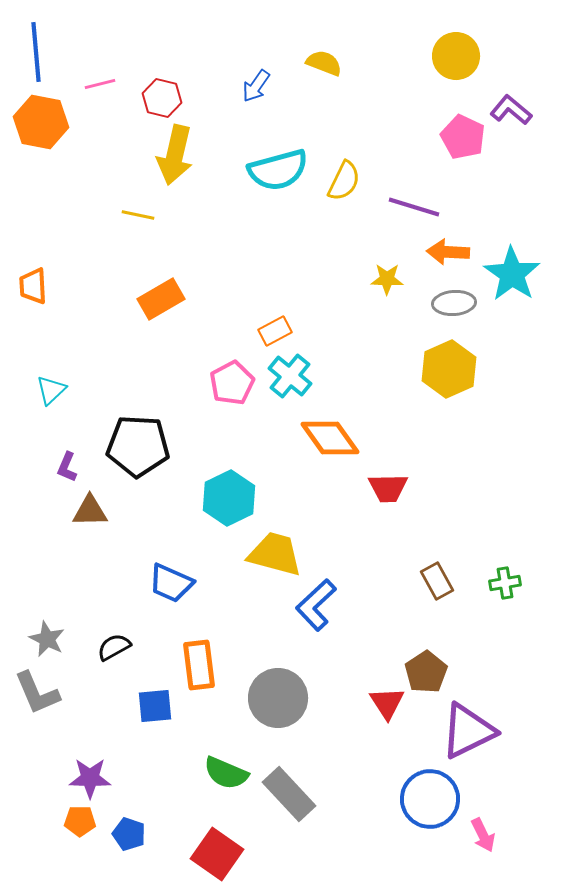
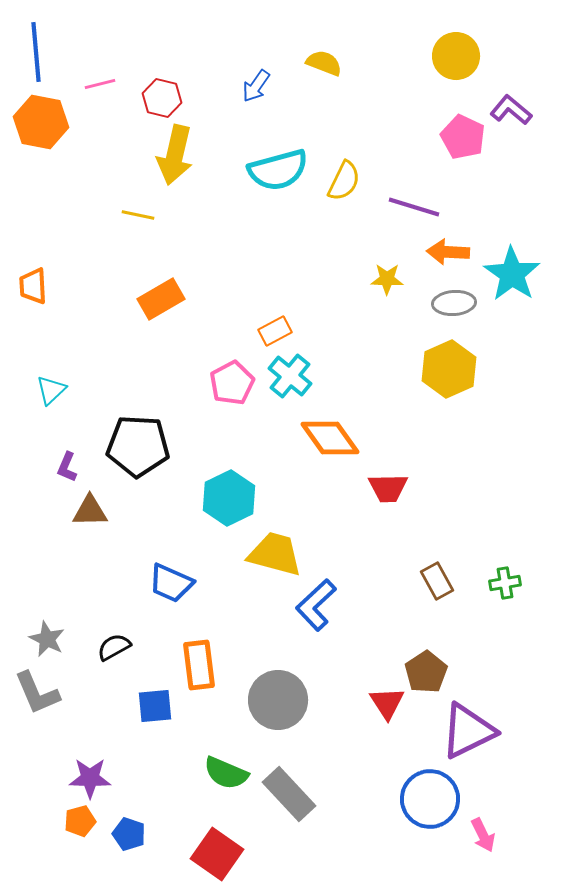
gray circle at (278, 698): moved 2 px down
orange pentagon at (80, 821): rotated 16 degrees counterclockwise
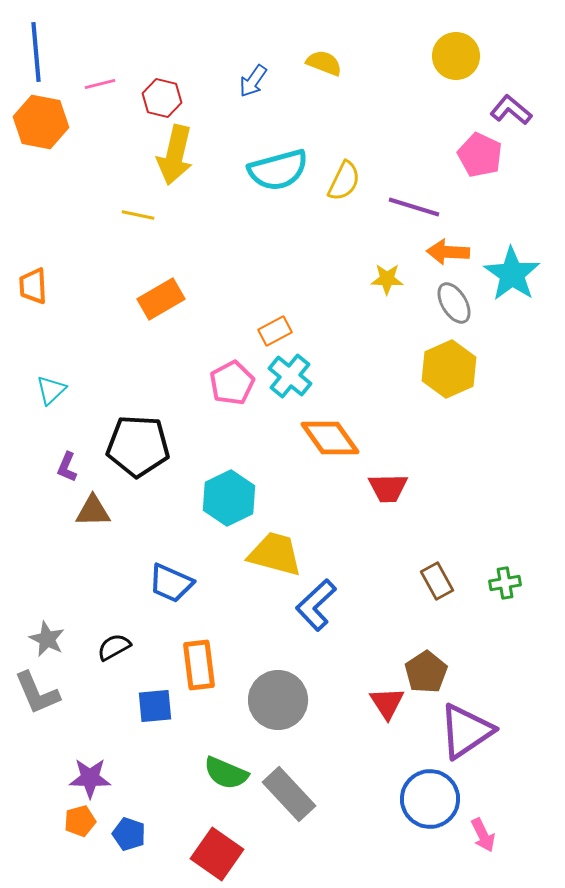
blue arrow at (256, 86): moved 3 px left, 5 px up
pink pentagon at (463, 137): moved 17 px right, 18 px down
gray ellipse at (454, 303): rotated 63 degrees clockwise
brown triangle at (90, 511): moved 3 px right
purple triangle at (468, 731): moved 2 px left; rotated 8 degrees counterclockwise
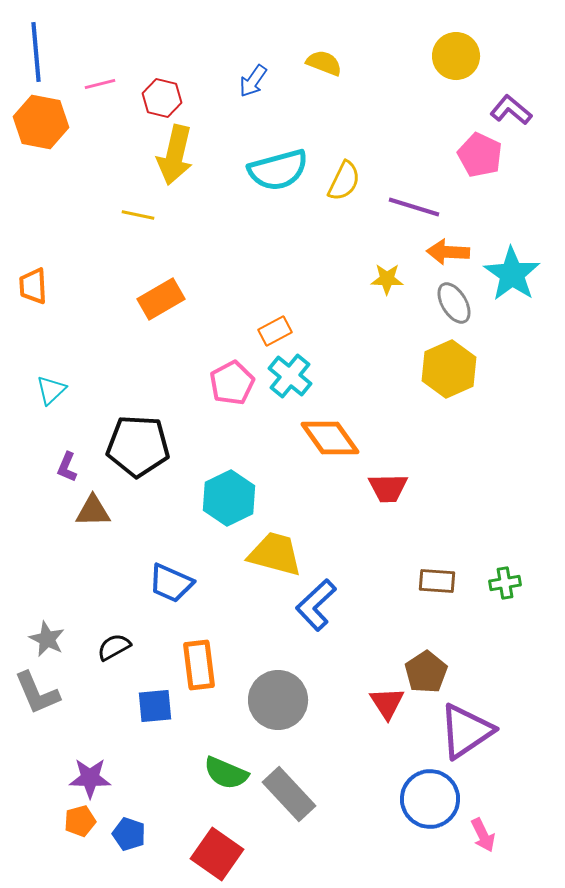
brown rectangle at (437, 581): rotated 57 degrees counterclockwise
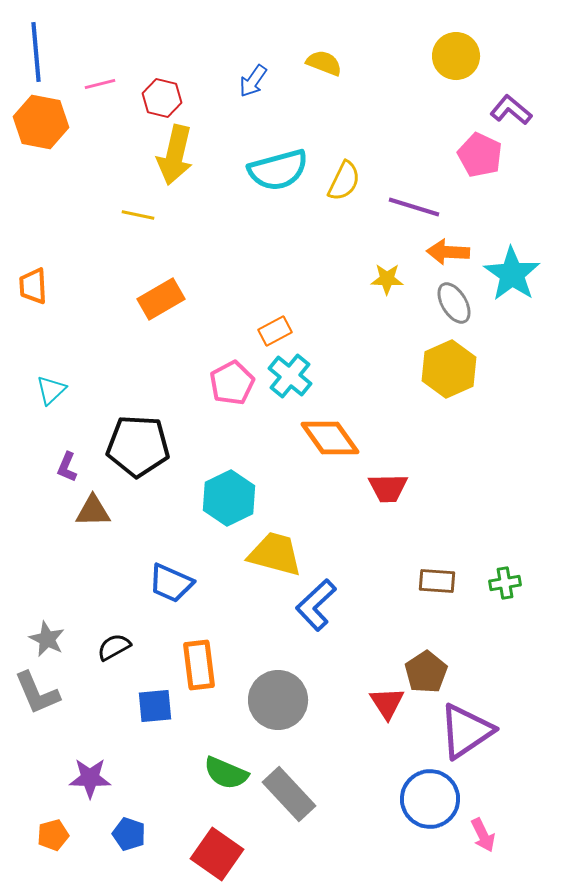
orange pentagon at (80, 821): moved 27 px left, 14 px down
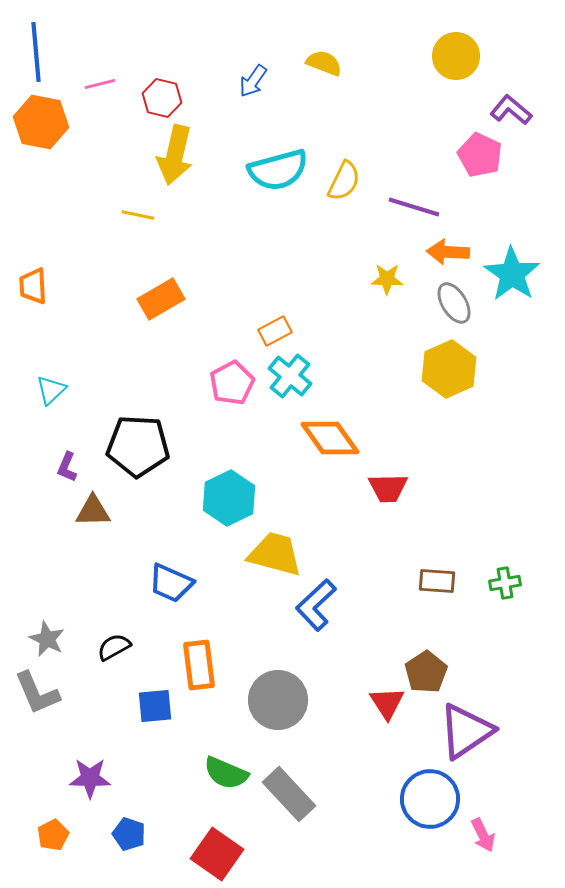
orange pentagon at (53, 835): rotated 12 degrees counterclockwise
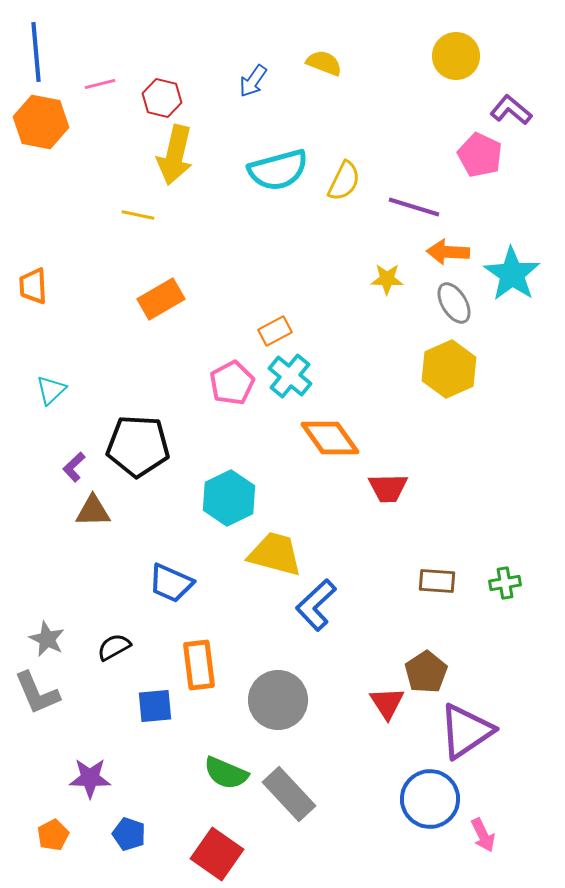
purple L-shape at (67, 467): moved 7 px right; rotated 24 degrees clockwise
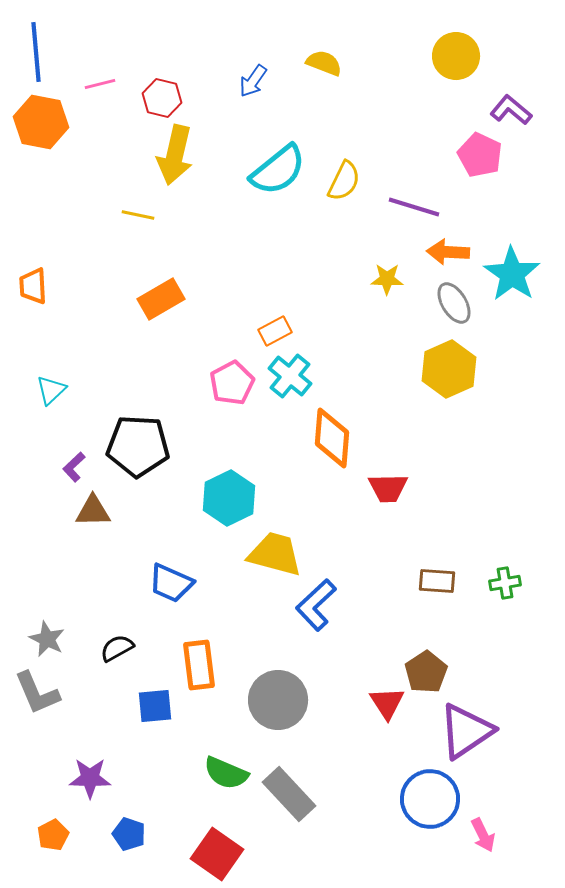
cyan semicircle at (278, 170): rotated 24 degrees counterclockwise
orange diamond at (330, 438): moved 2 px right; rotated 40 degrees clockwise
black semicircle at (114, 647): moved 3 px right, 1 px down
